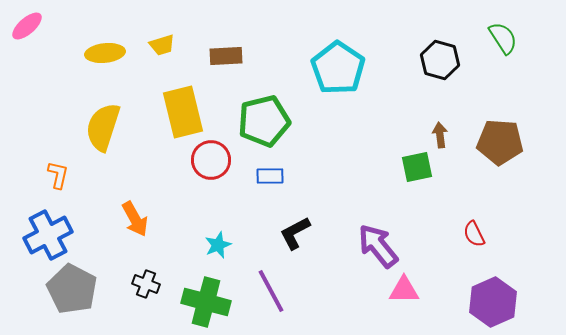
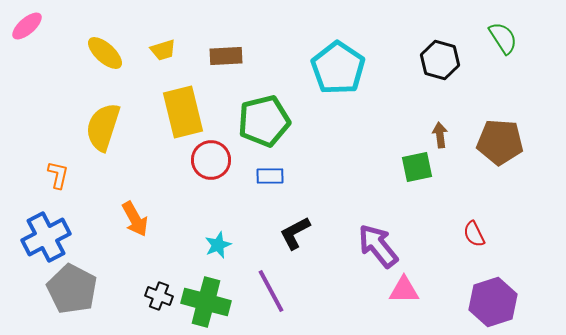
yellow trapezoid: moved 1 px right, 5 px down
yellow ellipse: rotated 48 degrees clockwise
blue cross: moved 2 px left, 2 px down
black cross: moved 13 px right, 12 px down
purple hexagon: rotated 6 degrees clockwise
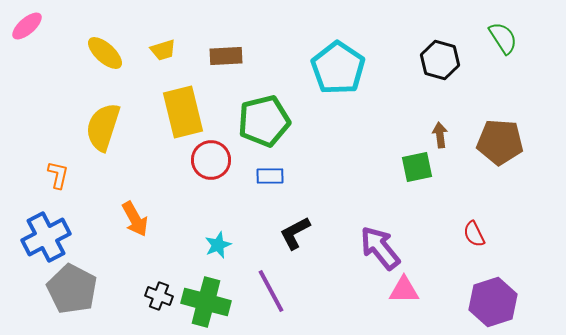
purple arrow: moved 2 px right, 2 px down
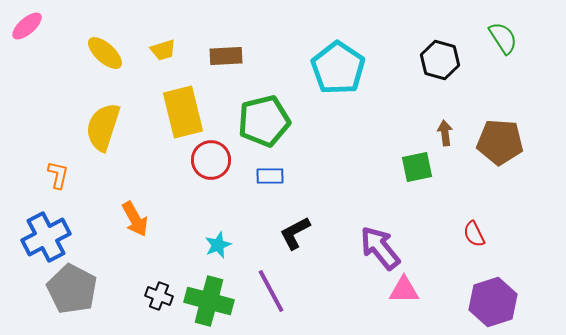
brown arrow: moved 5 px right, 2 px up
green cross: moved 3 px right, 1 px up
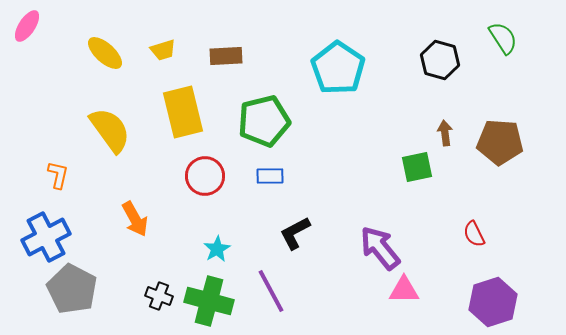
pink ellipse: rotated 16 degrees counterclockwise
yellow semicircle: moved 7 px right, 3 px down; rotated 126 degrees clockwise
red circle: moved 6 px left, 16 px down
cyan star: moved 1 px left, 4 px down; rotated 8 degrees counterclockwise
